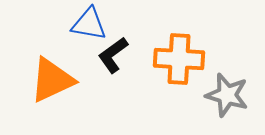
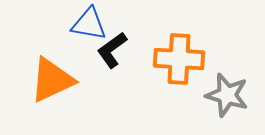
black L-shape: moved 1 px left, 5 px up
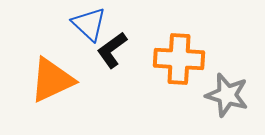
blue triangle: rotated 33 degrees clockwise
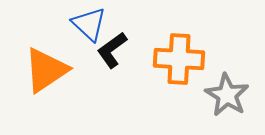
orange triangle: moved 6 px left, 10 px up; rotated 9 degrees counterclockwise
gray star: rotated 15 degrees clockwise
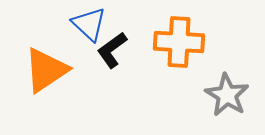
orange cross: moved 17 px up
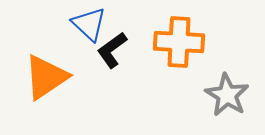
orange triangle: moved 7 px down
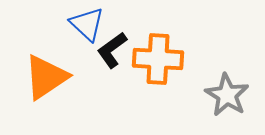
blue triangle: moved 2 px left
orange cross: moved 21 px left, 17 px down
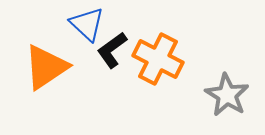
orange cross: rotated 24 degrees clockwise
orange triangle: moved 10 px up
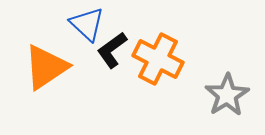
gray star: rotated 9 degrees clockwise
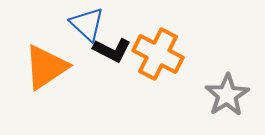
black L-shape: rotated 117 degrees counterclockwise
orange cross: moved 5 px up
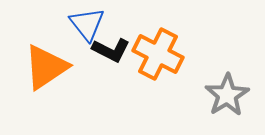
blue triangle: rotated 9 degrees clockwise
black L-shape: moved 1 px left
